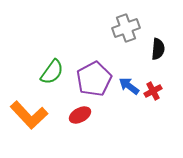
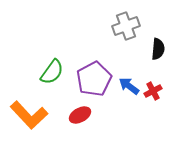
gray cross: moved 2 px up
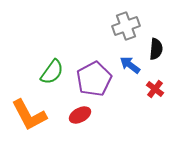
black semicircle: moved 2 px left
blue arrow: moved 1 px right, 21 px up
red cross: moved 2 px right, 2 px up; rotated 24 degrees counterclockwise
orange L-shape: rotated 15 degrees clockwise
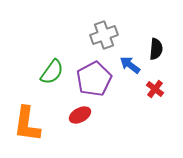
gray cross: moved 22 px left, 9 px down
orange L-shape: moved 2 px left, 9 px down; rotated 36 degrees clockwise
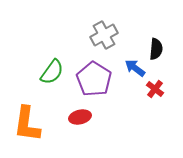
gray cross: rotated 8 degrees counterclockwise
blue arrow: moved 5 px right, 3 px down
purple pentagon: rotated 12 degrees counterclockwise
red ellipse: moved 2 px down; rotated 15 degrees clockwise
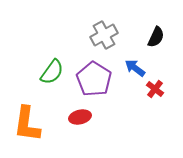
black semicircle: moved 12 px up; rotated 20 degrees clockwise
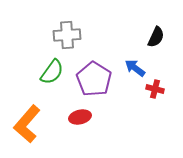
gray cross: moved 37 px left; rotated 24 degrees clockwise
red cross: rotated 24 degrees counterclockwise
orange L-shape: rotated 33 degrees clockwise
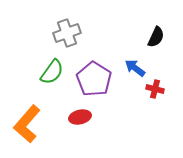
gray cross: moved 2 px up; rotated 16 degrees counterclockwise
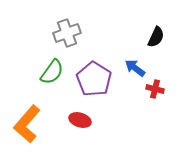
red ellipse: moved 3 px down; rotated 30 degrees clockwise
